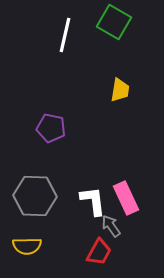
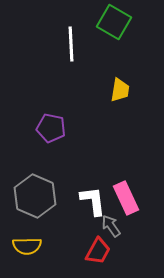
white line: moved 6 px right, 9 px down; rotated 16 degrees counterclockwise
gray hexagon: rotated 21 degrees clockwise
red trapezoid: moved 1 px left, 1 px up
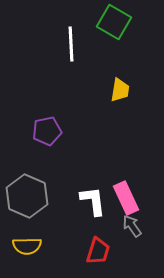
purple pentagon: moved 4 px left, 3 px down; rotated 24 degrees counterclockwise
gray hexagon: moved 8 px left
gray arrow: moved 21 px right
red trapezoid: rotated 12 degrees counterclockwise
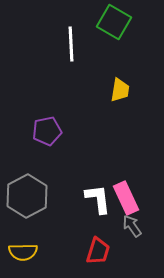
gray hexagon: rotated 9 degrees clockwise
white L-shape: moved 5 px right, 2 px up
yellow semicircle: moved 4 px left, 6 px down
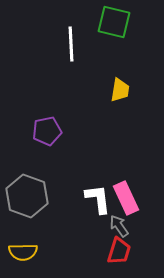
green square: rotated 16 degrees counterclockwise
gray hexagon: rotated 12 degrees counterclockwise
gray arrow: moved 13 px left
red trapezoid: moved 21 px right
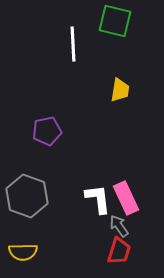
green square: moved 1 px right, 1 px up
white line: moved 2 px right
